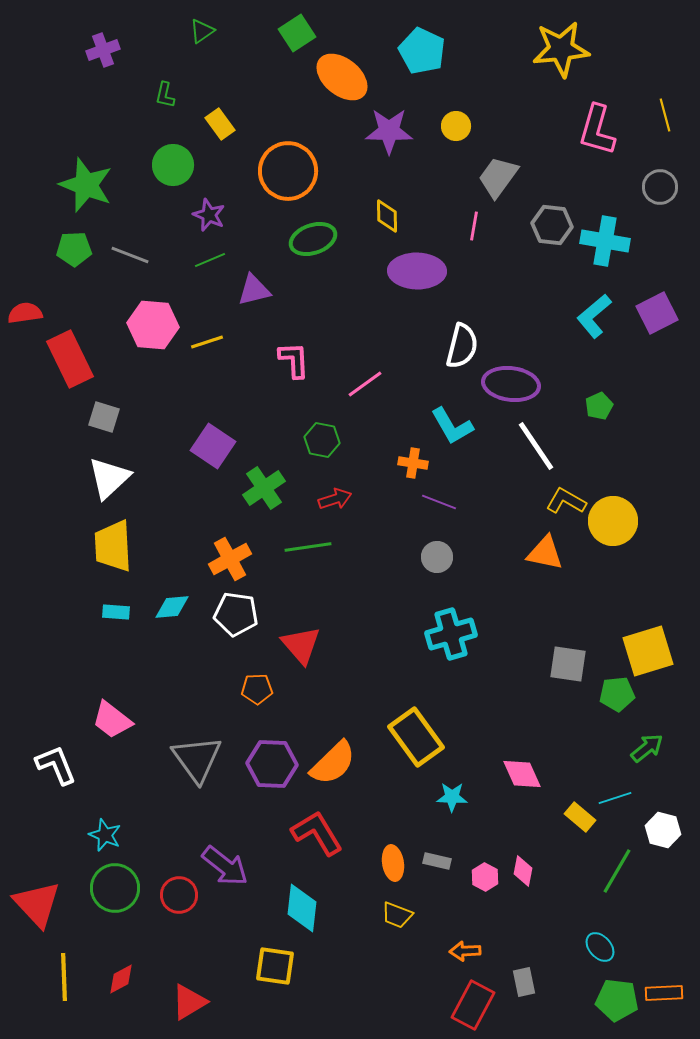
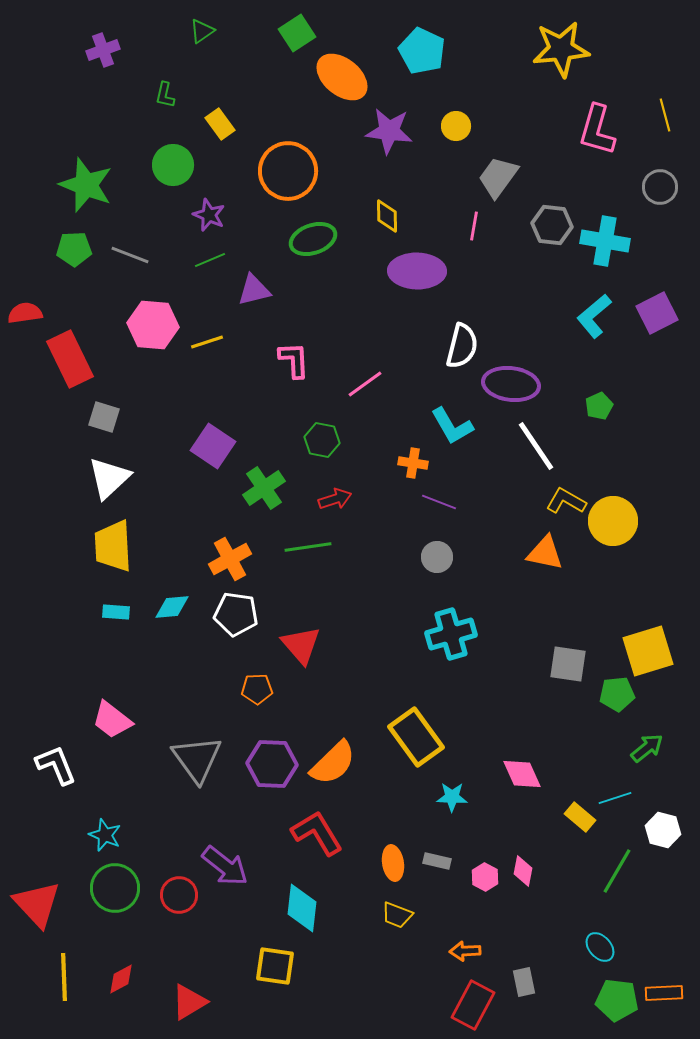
purple star at (389, 131): rotated 6 degrees clockwise
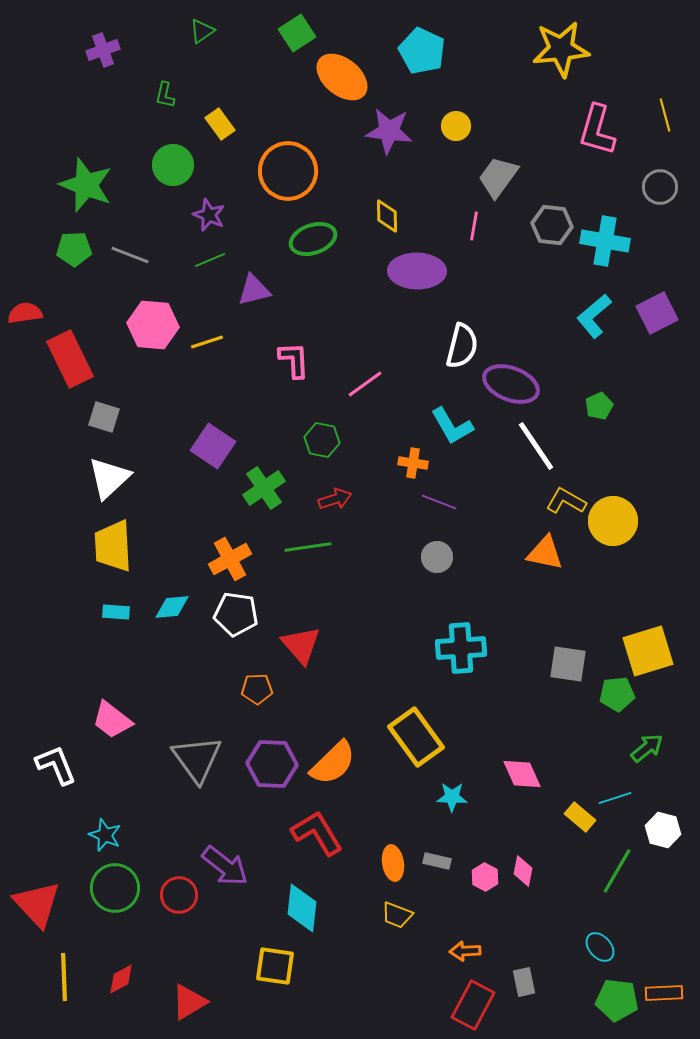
purple ellipse at (511, 384): rotated 14 degrees clockwise
cyan cross at (451, 634): moved 10 px right, 14 px down; rotated 12 degrees clockwise
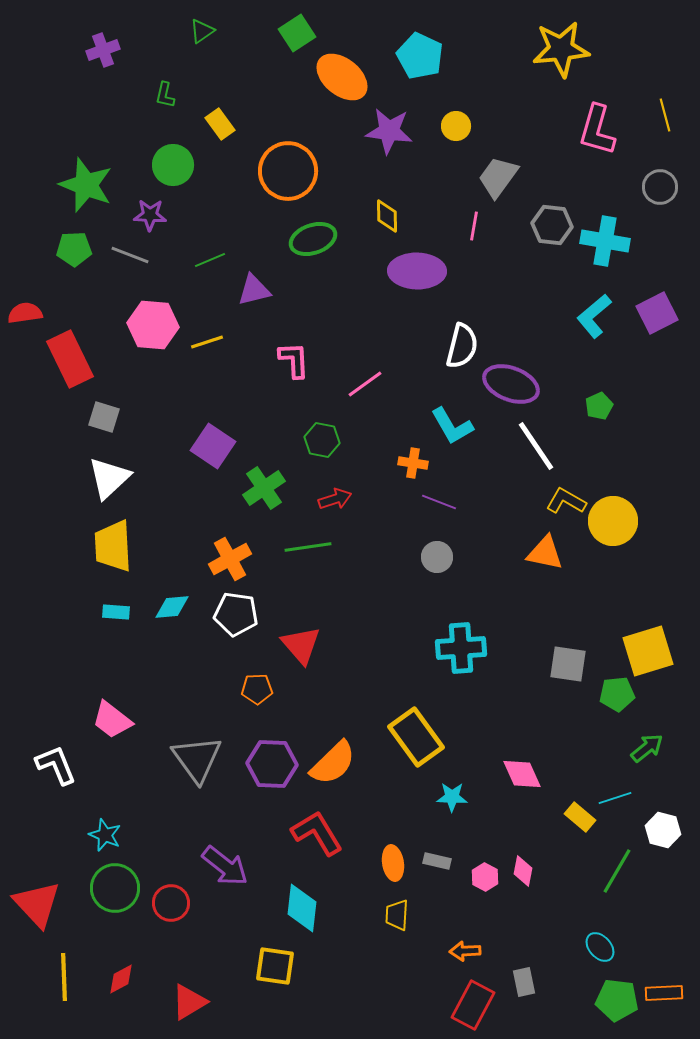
cyan pentagon at (422, 51): moved 2 px left, 5 px down
purple star at (209, 215): moved 59 px left; rotated 20 degrees counterclockwise
red circle at (179, 895): moved 8 px left, 8 px down
yellow trapezoid at (397, 915): rotated 72 degrees clockwise
